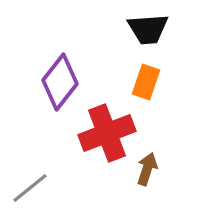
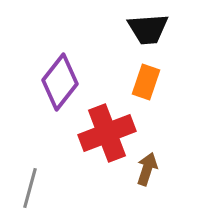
gray line: rotated 36 degrees counterclockwise
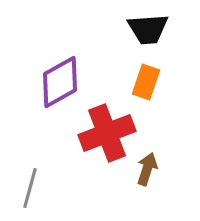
purple diamond: rotated 22 degrees clockwise
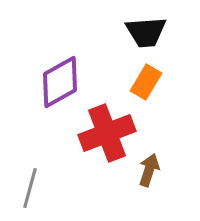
black trapezoid: moved 2 px left, 3 px down
orange rectangle: rotated 12 degrees clockwise
brown arrow: moved 2 px right, 1 px down
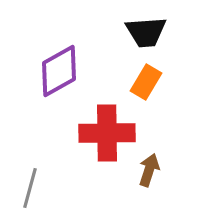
purple diamond: moved 1 px left, 11 px up
red cross: rotated 20 degrees clockwise
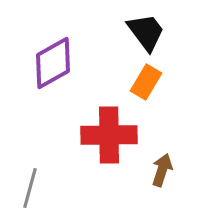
black trapezoid: rotated 123 degrees counterclockwise
purple diamond: moved 6 px left, 8 px up
red cross: moved 2 px right, 2 px down
brown arrow: moved 13 px right
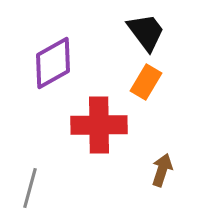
red cross: moved 10 px left, 10 px up
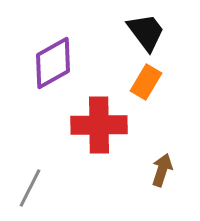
gray line: rotated 12 degrees clockwise
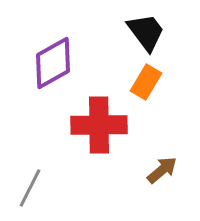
brown arrow: rotated 32 degrees clockwise
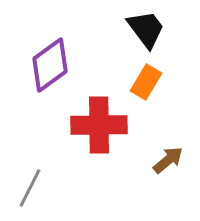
black trapezoid: moved 3 px up
purple diamond: moved 3 px left, 2 px down; rotated 6 degrees counterclockwise
brown arrow: moved 6 px right, 10 px up
